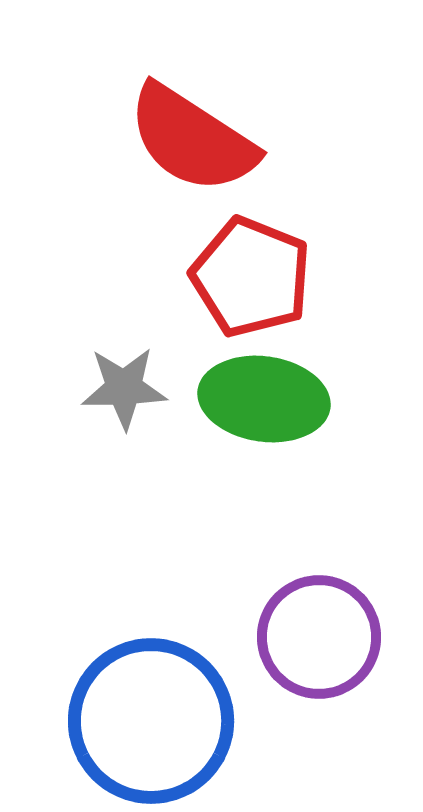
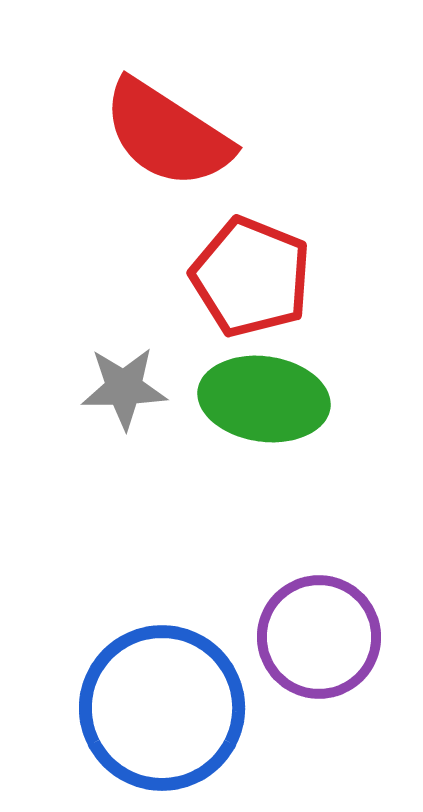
red semicircle: moved 25 px left, 5 px up
blue circle: moved 11 px right, 13 px up
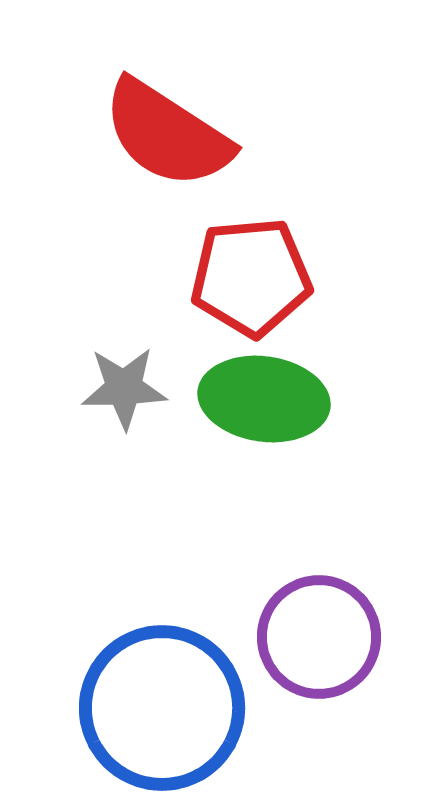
red pentagon: rotated 27 degrees counterclockwise
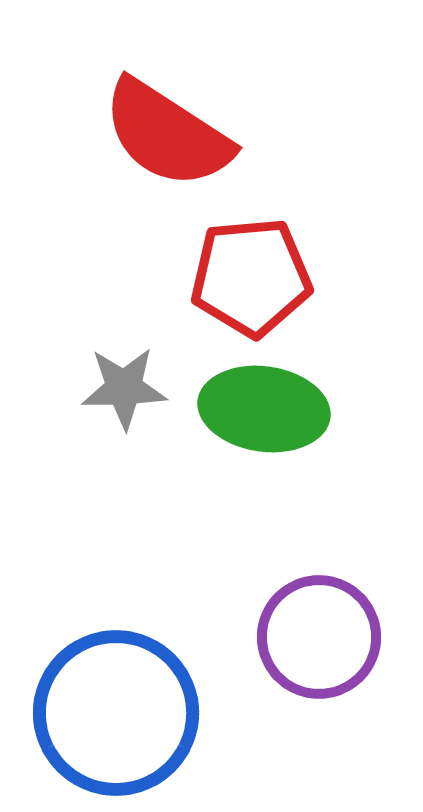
green ellipse: moved 10 px down
blue circle: moved 46 px left, 5 px down
